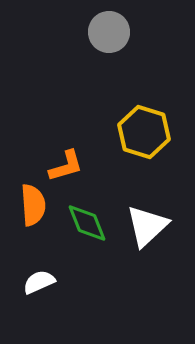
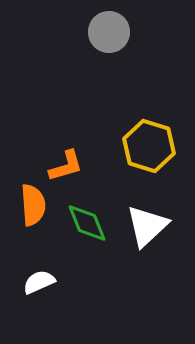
yellow hexagon: moved 5 px right, 14 px down
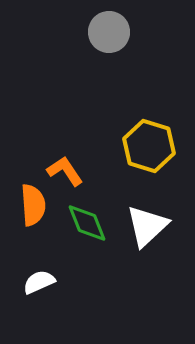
orange L-shape: moved 1 px left, 5 px down; rotated 108 degrees counterclockwise
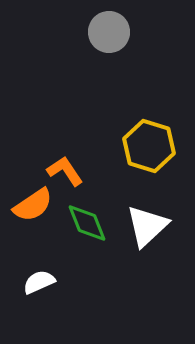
orange semicircle: rotated 60 degrees clockwise
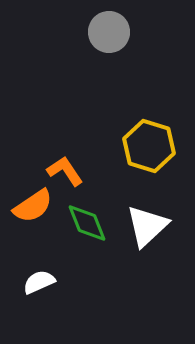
orange semicircle: moved 1 px down
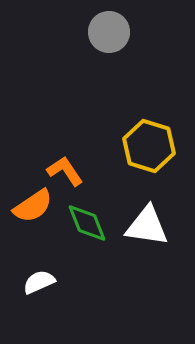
white triangle: rotated 51 degrees clockwise
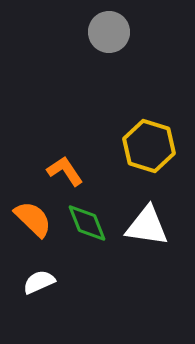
orange semicircle: moved 13 px down; rotated 102 degrees counterclockwise
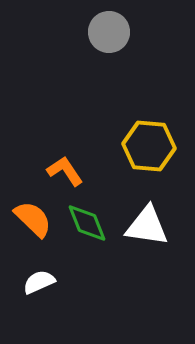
yellow hexagon: rotated 12 degrees counterclockwise
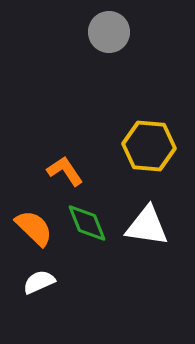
orange semicircle: moved 1 px right, 9 px down
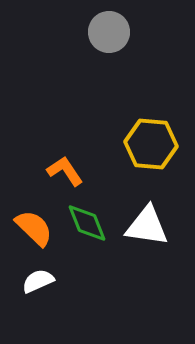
yellow hexagon: moved 2 px right, 2 px up
white semicircle: moved 1 px left, 1 px up
